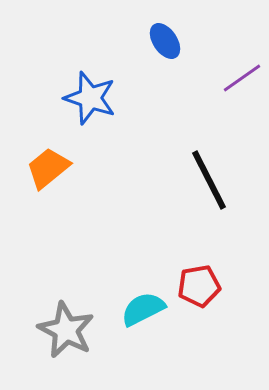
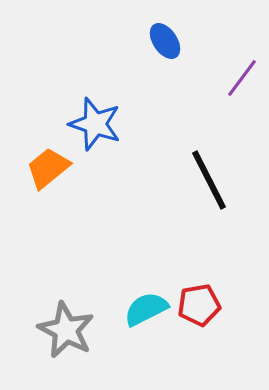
purple line: rotated 18 degrees counterclockwise
blue star: moved 5 px right, 26 px down
red pentagon: moved 19 px down
cyan semicircle: moved 3 px right
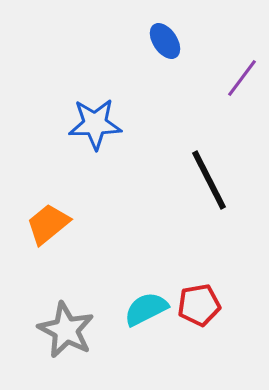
blue star: rotated 20 degrees counterclockwise
orange trapezoid: moved 56 px down
